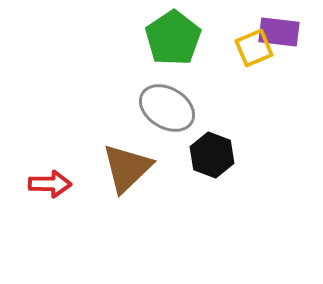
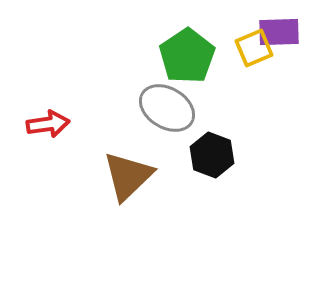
purple rectangle: rotated 9 degrees counterclockwise
green pentagon: moved 14 px right, 18 px down
brown triangle: moved 1 px right, 8 px down
red arrow: moved 2 px left, 60 px up; rotated 9 degrees counterclockwise
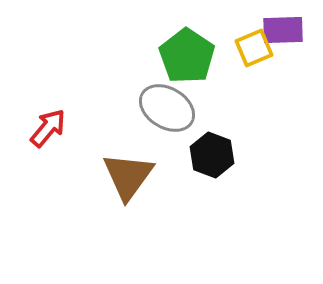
purple rectangle: moved 4 px right, 2 px up
green pentagon: rotated 4 degrees counterclockwise
red arrow: moved 4 px down; rotated 42 degrees counterclockwise
brown triangle: rotated 10 degrees counterclockwise
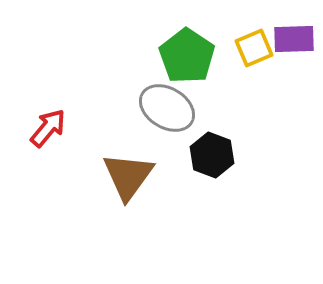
purple rectangle: moved 11 px right, 9 px down
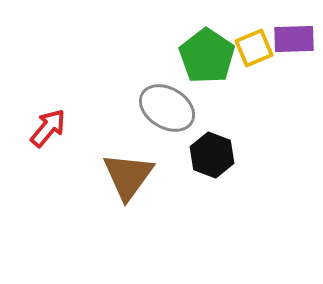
green pentagon: moved 20 px right
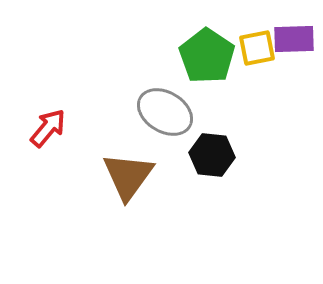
yellow square: moved 3 px right; rotated 12 degrees clockwise
gray ellipse: moved 2 px left, 4 px down
black hexagon: rotated 15 degrees counterclockwise
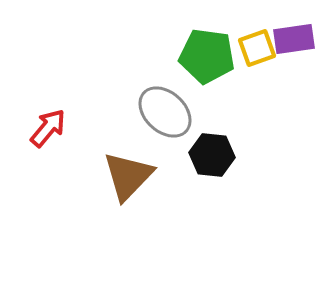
purple rectangle: rotated 6 degrees counterclockwise
yellow square: rotated 9 degrees counterclockwise
green pentagon: rotated 26 degrees counterclockwise
gray ellipse: rotated 12 degrees clockwise
brown triangle: rotated 8 degrees clockwise
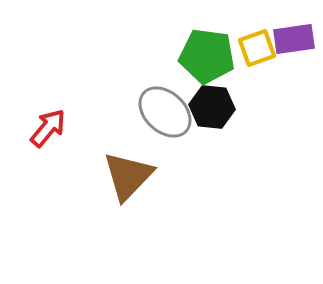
black hexagon: moved 48 px up
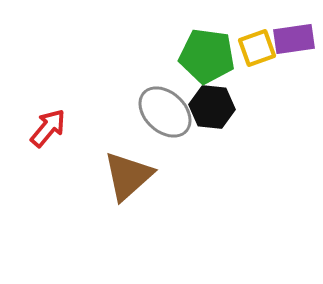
brown triangle: rotated 4 degrees clockwise
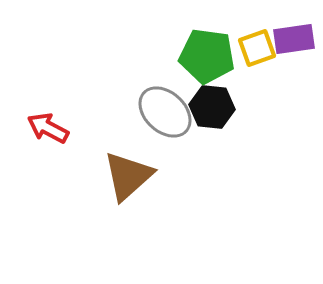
red arrow: rotated 102 degrees counterclockwise
